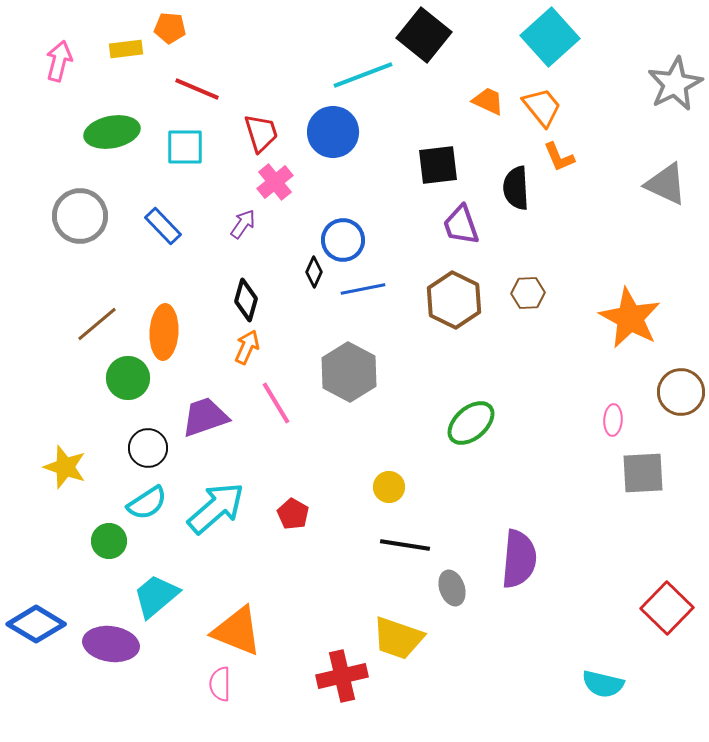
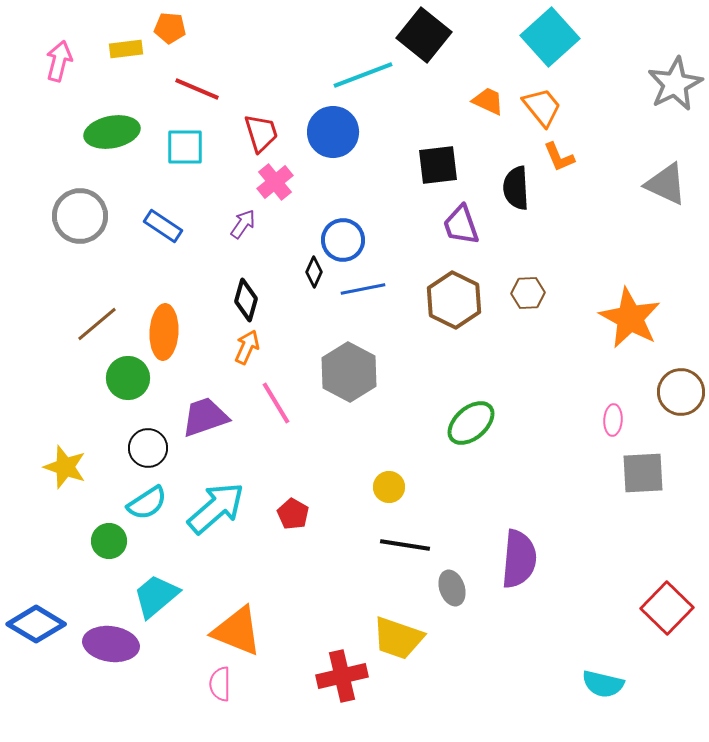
blue rectangle at (163, 226): rotated 12 degrees counterclockwise
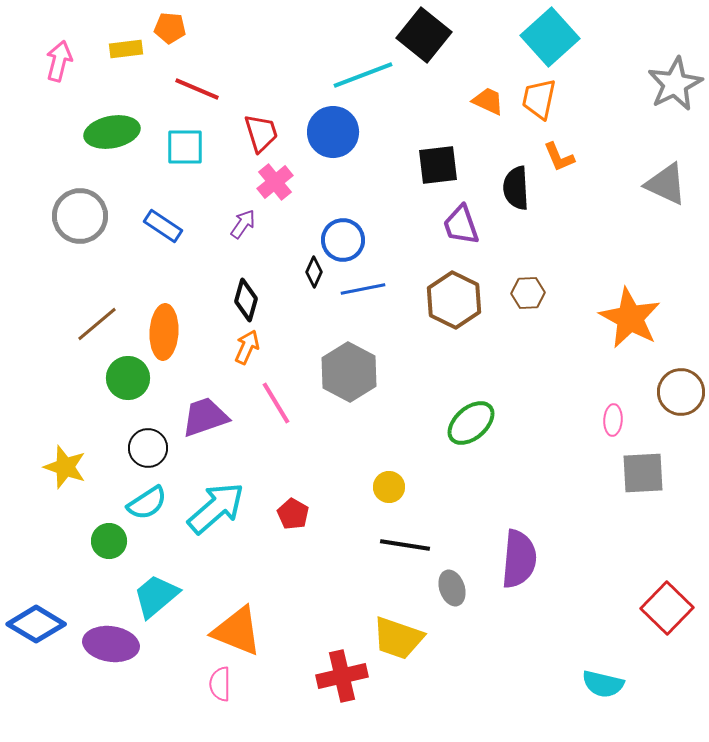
orange trapezoid at (542, 107): moved 3 px left, 8 px up; rotated 129 degrees counterclockwise
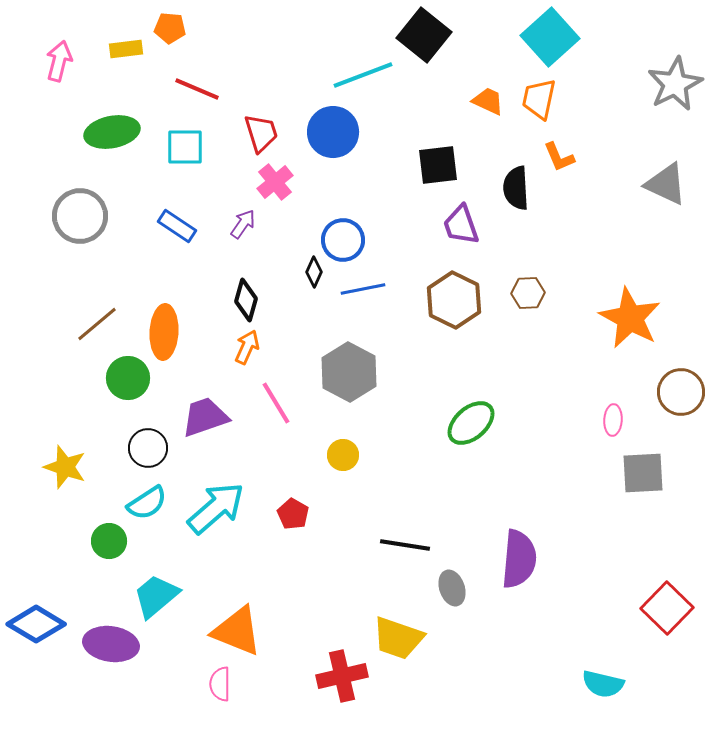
blue rectangle at (163, 226): moved 14 px right
yellow circle at (389, 487): moved 46 px left, 32 px up
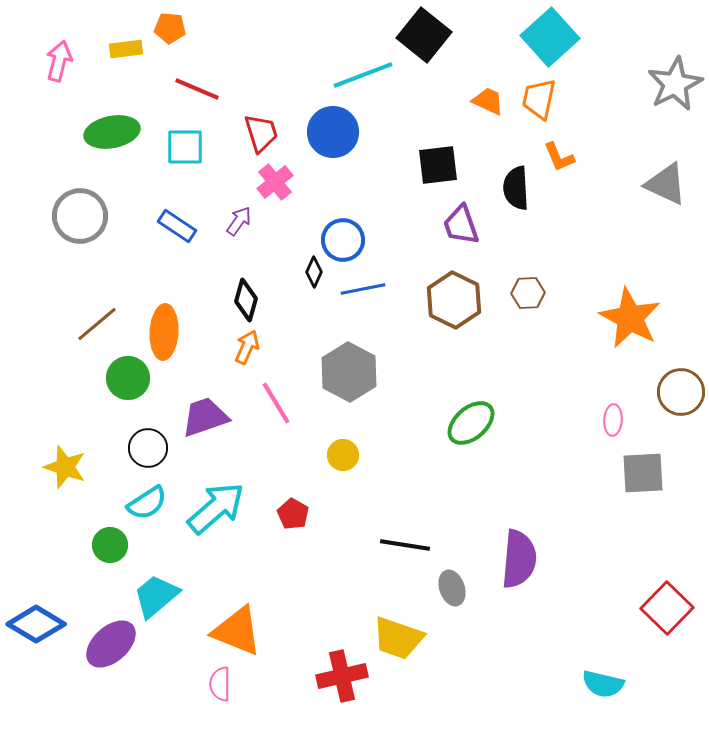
purple arrow at (243, 224): moved 4 px left, 3 px up
green circle at (109, 541): moved 1 px right, 4 px down
purple ellipse at (111, 644): rotated 50 degrees counterclockwise
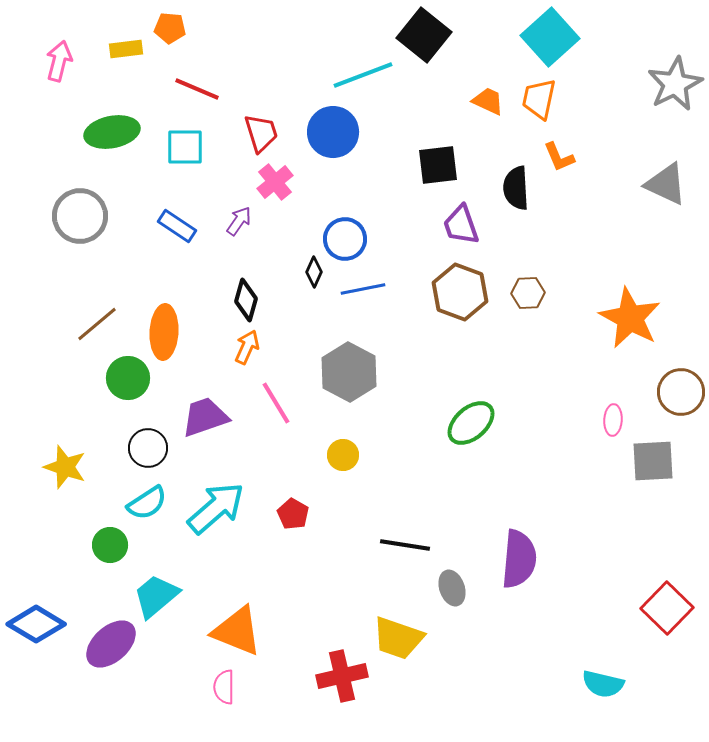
blue circle at (343, 240): moved 2 px right, 1 px up
brown hexagon at (454, 300): moved 6 px right, 8 px up; rotated 6 degrees counterclockwise
gray square at (643, 473): moved 10 px right, 12 px up
pink semicircle at (220, 684): moved 4 px right, 3 px down
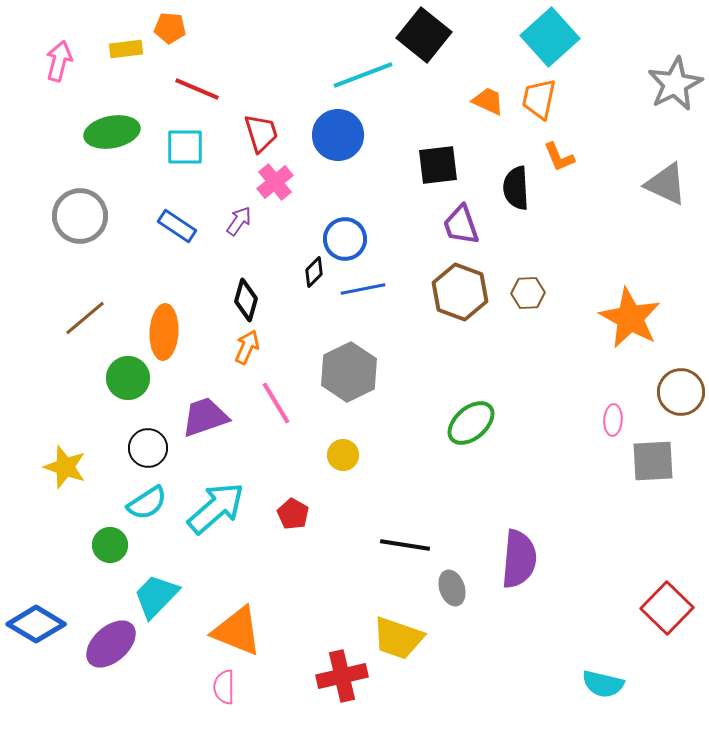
blue circle at (333, 132): moved 5 px right, 3 px down
black diamond at (314, 272): rotated 20 degrees clockwise
brown line at (97, 324): moved 12 px left, 6 px up
gray hexagon at (349, 372): rotated 6 degrees clockwise
cyan trapezoid at (156, 596): rotated 6 degrees counterclockwise
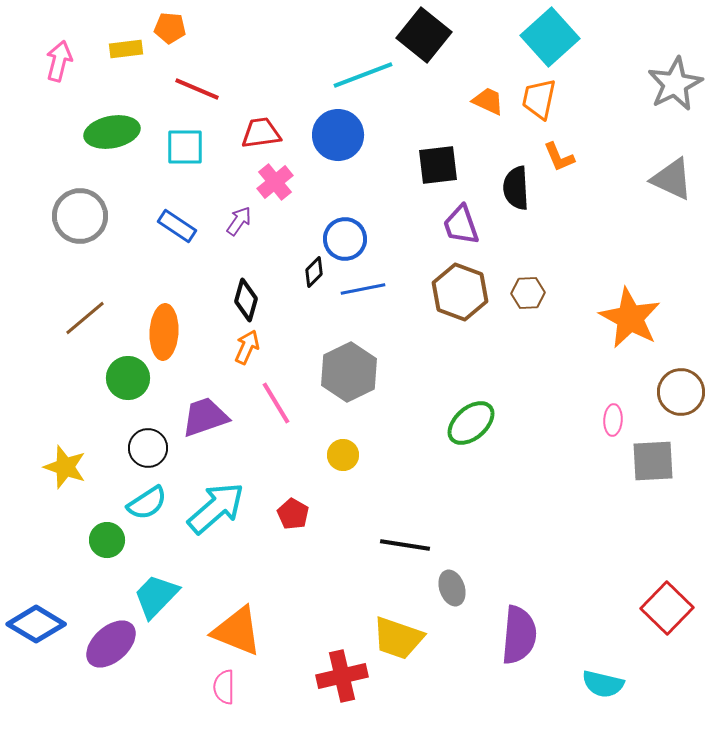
red trapezoid at (261, 133): rotated 81 degrees counterclockwise
gray triangle at (666, 184): moved 6 px right, 5 px up
green circle at (110, 545): moved 3 px left, 5 px up
purple semicircle at (519, 559): moved 76 px down
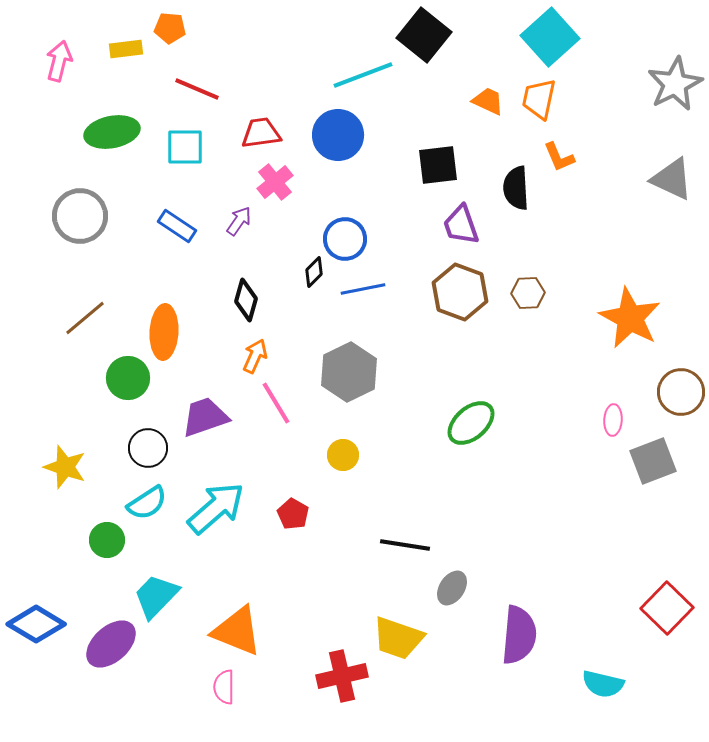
orange arrow at (247, 347): moved 8 px right, 9 px down
gray square at (653, 461): rotated 18 degrees counterclockwise
gray ellipse at (452, 588): rotated 52 degrees clockwise
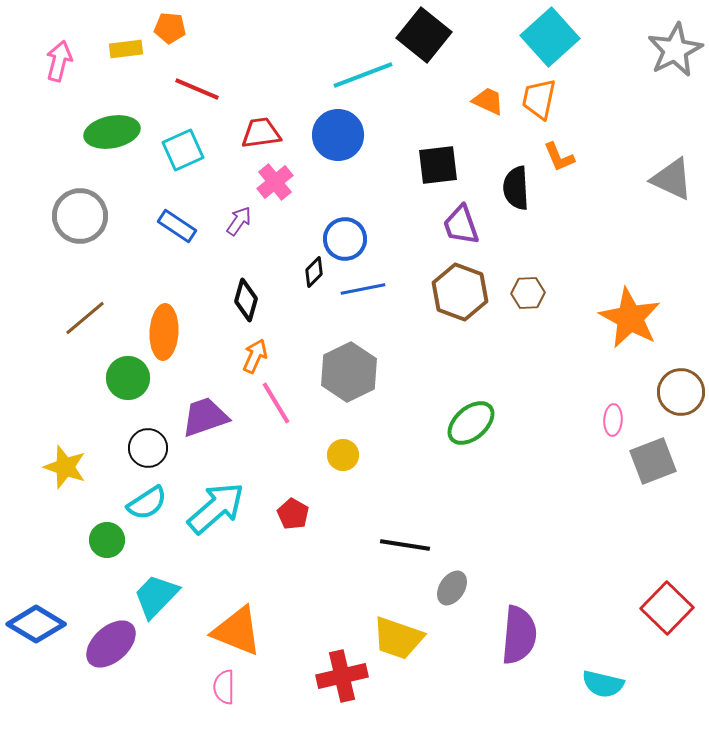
gray star at (675, 84): moved 34 px up
cyan square at (185, 147): moved 2 px left, 3 px down; rotated 24 degrees counterclockwise
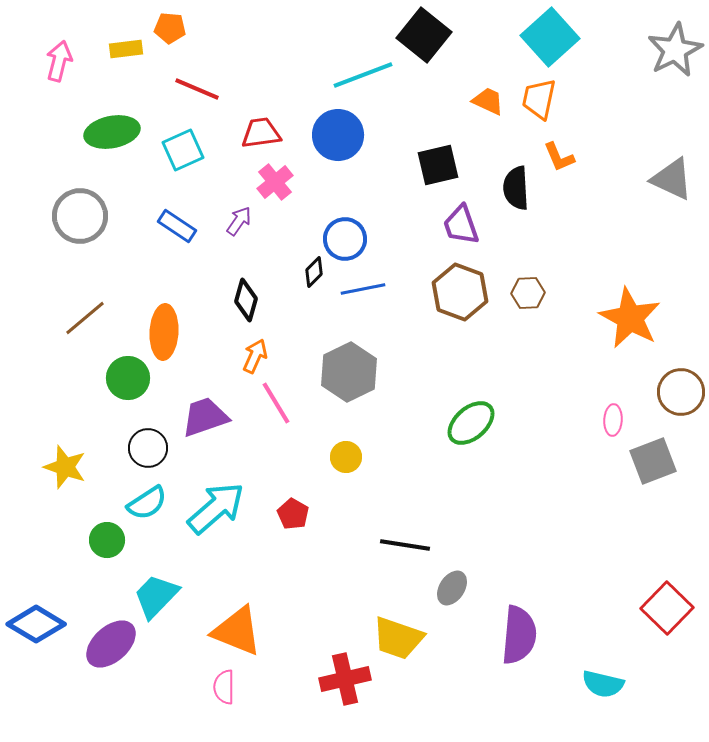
black square at (438, 165): rotated 6 degrees counterclockwise
yellow circle at (343, 455): moved 3 px right, 2 px down
red cross at (342, 676): moved 3 px right, 3 px down
